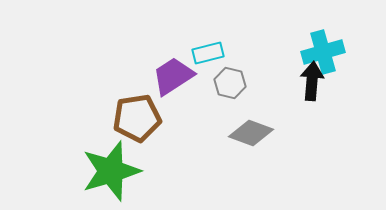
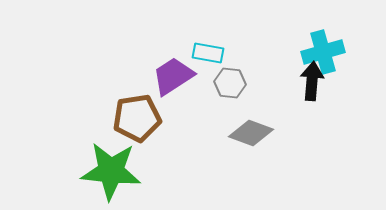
cyan rectangle: rotated 24 degrees clockwise
gray hexagon: rotated 8 degrees counterclockwise
green star: rotated 22 degrees clockwise
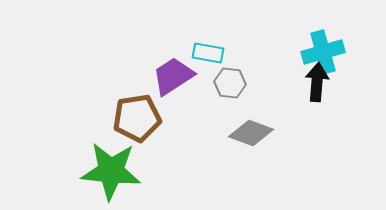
black arrow: moved 5 px right, 1 px down
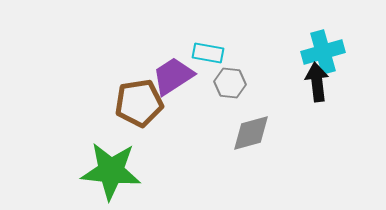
black arrow: rotated 12 degrees counterclockwise
brown pentagon: moved 2 px right, 15 px up
gray diamond: rotated 36 degrees counterclockwise
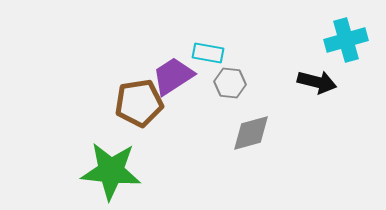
cyan cross: moved 23 px right, 12 px up
black arrow: rotated 111 degrees clockwise
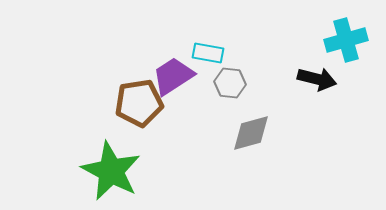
black arrow: moved 3 px up
green star: rotated 22 degrees clockwise
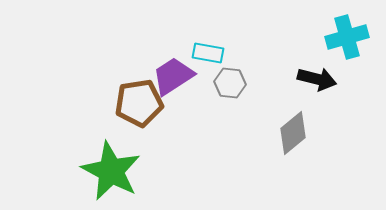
cyan cross: moved 1 px right, 3 px up
gray diamond: moved 42 px right; rotated 24 degrees counterclockwise
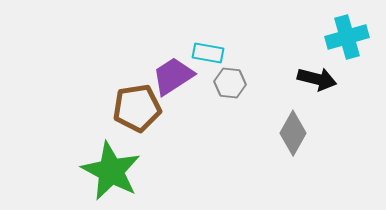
brown pentagon: moved 2 px left, 5 px down
gray diamond: rotated 21 degrees counterclockwise
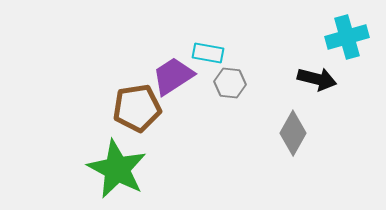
green star: moved 6 px right, 2 px up
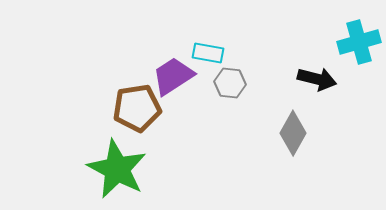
cyan cross: moved 12 px right, 5 px down
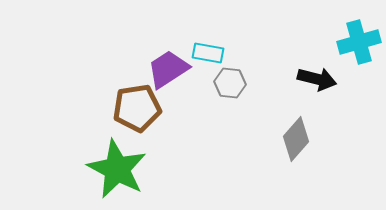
purple trapezoid: moved 5 px left, 7 px up
gray diamond: moved 3 px right, 6 px down; rotated 12 degrees clockwise
